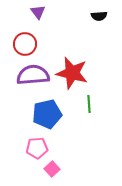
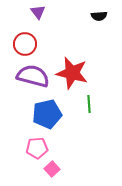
purple semicircle: moved 1 px down; rotated 20 degrees clockwise
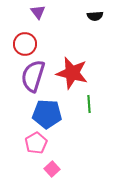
black semicircle: moved 4 px left
purple semicircle: rotated 88 degrees counterclockwise
blue pentagon: rotated 16 degrees clockwise
pink pentagon: moved 1 px left, 5 px up; rotated 25 degrees counterclockwise
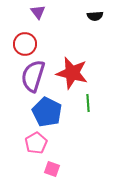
green line: moved 1 px left, 1 px up
blue pentagon: moved 2 px up; rotated 24 degrees clockwise
pink square: rotated 28 degrees counterclockwise
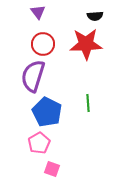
red circle: moved 18 px right
red star: moved 14 px right, 29 px up; rotated 16 degrees counterclockwise
pink pentagon: moved 3 px right
